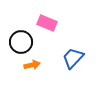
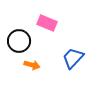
black circle: moved 2 px left, 1 px up
orange arrow: rotated 28 degrees clockwise
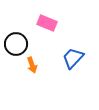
black circle: moved 3 px left, 3 px down
orange arrow: rotated 56 degrees clockwise
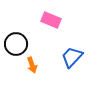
pink rectangle: moved 4 px right, 3 px up
blue trapezoid: moved 1 px left, 1 px up
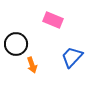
pink rectangle: moved 2 px right
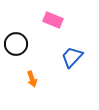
orange arrow: moved 14 px down
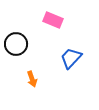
blue trapezoid: moved 1 px left, 1 px down
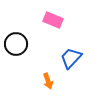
orange arrow: moved 16 px right, 2 px down
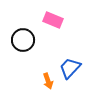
black circle: moved 7 px right, 4 px up
blue trapezoid: moved 1 px left, 10 px down
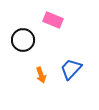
blue trapezoid: moved 1 px right, 1 px down
orange arrow: moved 7 px left, 6 px up
